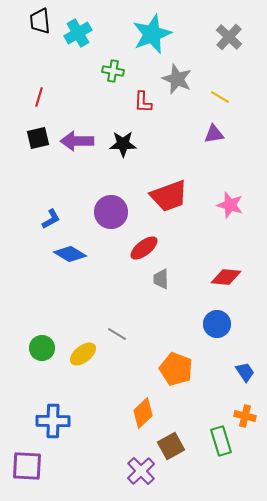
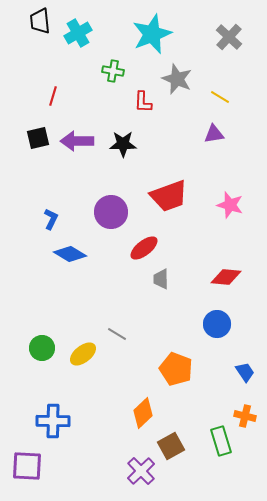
red line: moved 14 px right, 1 px up
blue L-shape: rotated 35 degrees counterclockwise
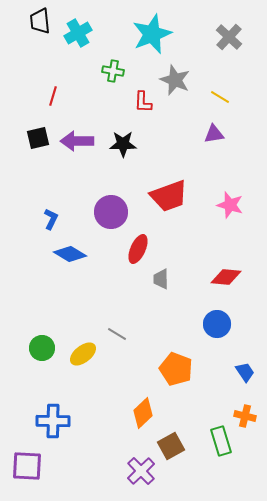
gray star: moved 2 px left, 1 px down
red ellipse: moved 6 px left, 1 px down; rotated 28 degrees counterclockwise
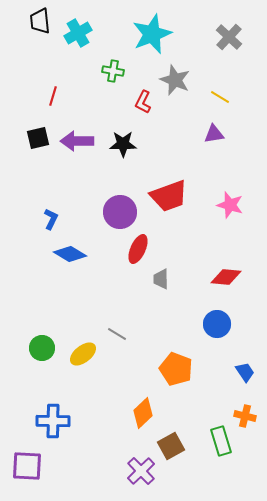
red L-shape: rotated 25 degrees clockwise
purple circle: moved 9 px right
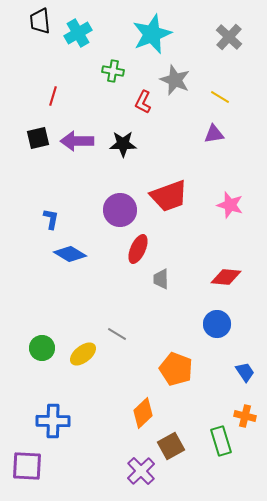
purple circle: moved 2 px up
blue L-shape: rotated 15 degrees counterclockwise
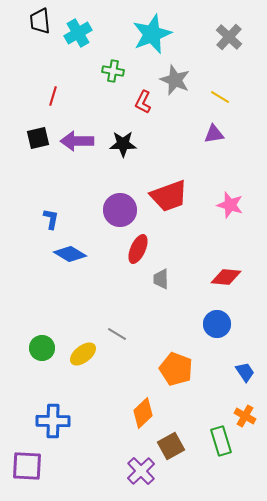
orange cross: rotated 15 degrees clockwise
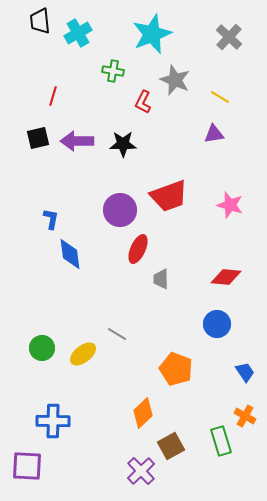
blue diamond: rotated 52 degrees clockwise
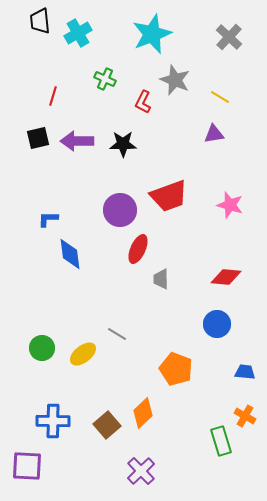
green cross: moved 8 px left, 8 px down; rotated 15 degrees clockwise
blue L-shape: moved 3 px left; rotated 100 degrees counterclockwise
blue trapezoid: rotated 50 degrees counterclockwise
brown square: moved 64 px left, 21 px up; rotated 12 degrees counterclockwise
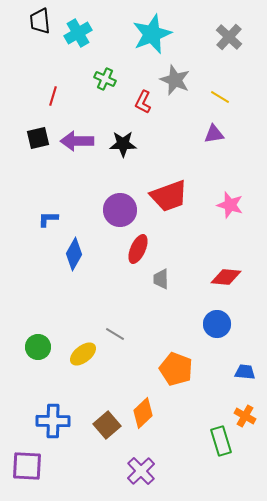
blue diamond: moved 4 px right; rotated 36 degrees clockwise
gray line: moved 2 px left
green circle: moved 4 px left, 1 px up
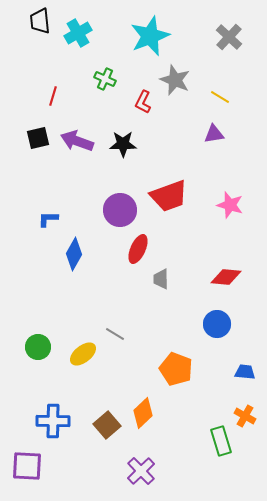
cyan star: moved 2 px left, 2 px down
purple arrow: rotated 20 degrees clockwise
